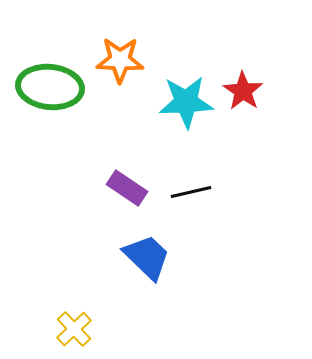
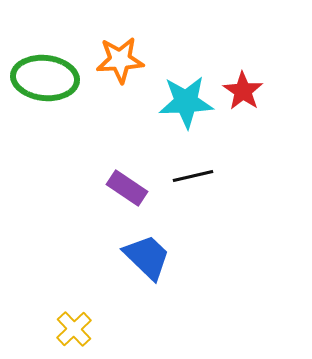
orange star: rotated 6 degrees counterclockwise
green ellipse: moved 5 px left, 9 px up
black line: moved 2 px right, 16 px up
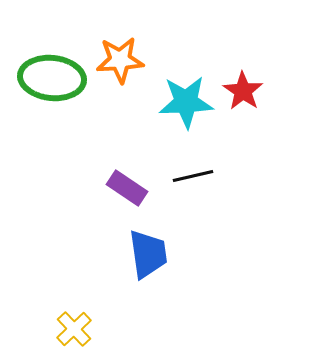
green ellipse: moved 7 px right
blue trapezoid: moved 1 px right, 3 px up; rotated 38 degrees clockwise
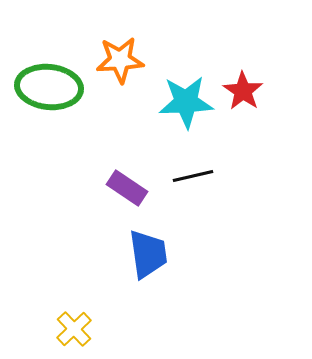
green ellipse: moved 3 px left, 9 px down
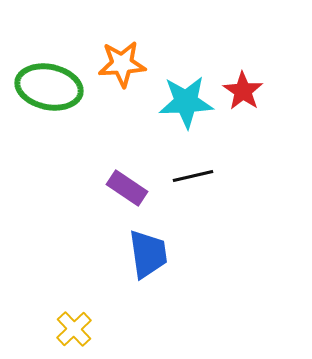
orange star: moved 2 px right, 4 px down
green ellipse: rotated 6 degrees clockwise
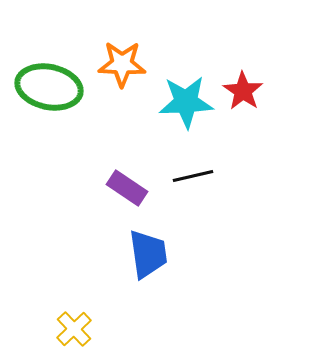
orange star: rotated 6 degrees clockwise
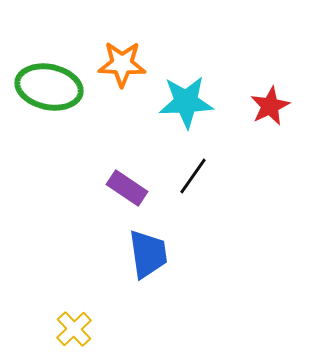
red star: moved 27 px right, 15 px down; rotated 12 degrees clockwise
black line: rotated 42 degrees counterclockwise
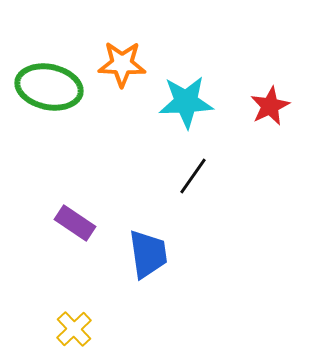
purple rectangle: moved 52 px left, 35 px down
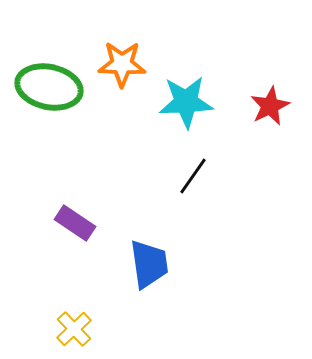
blue trapezoid: moved 1 px right, 10 px down
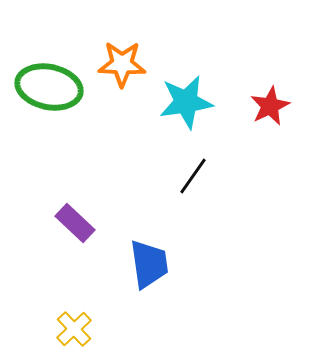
cyan star: rotated 6 degrees counterclockwise
purple rectangle: rotated 9 degrees clockwise
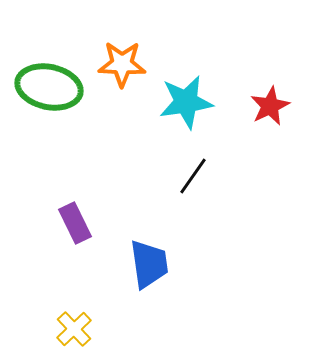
purple rectangle: rotated 21 degrees clockwise
